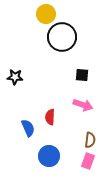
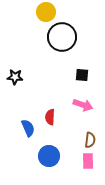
yellow circle: moved 2 px up
pink rectangle: rotated 21 degrees counterclockwise
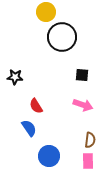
red semicircle: moved 14 px left, 11 px up; rotated 35 degrees counterclockwise
blue semicircle: moved 1 px right; rotated 12 degrees counterclockwise
